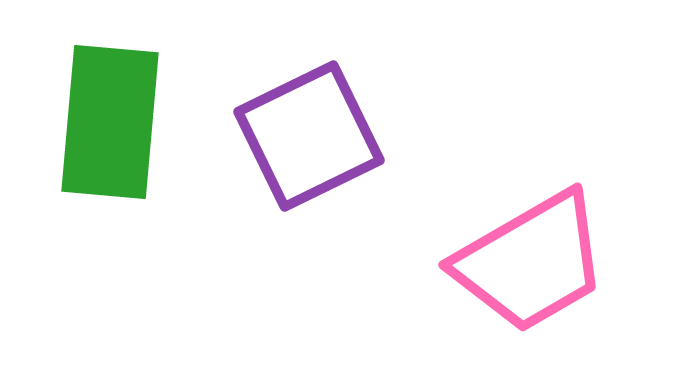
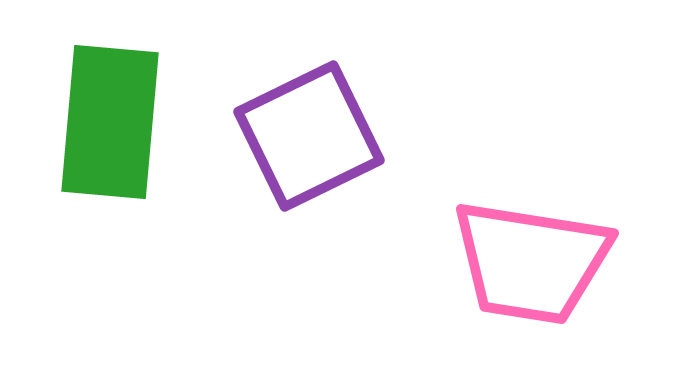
pink trapezoid: rotated 39 degrees clockwise
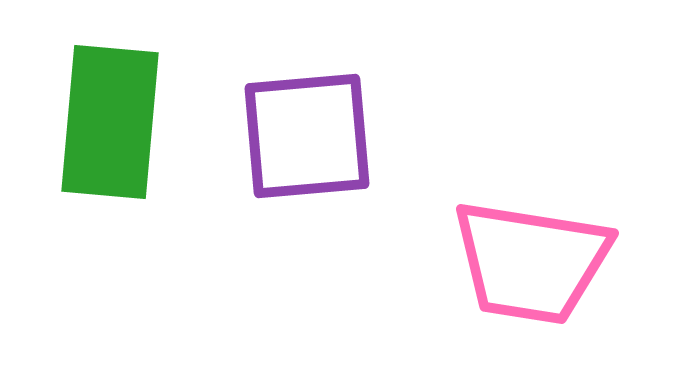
purple square: moved 2 px left; rotated 21 degrees clockwise
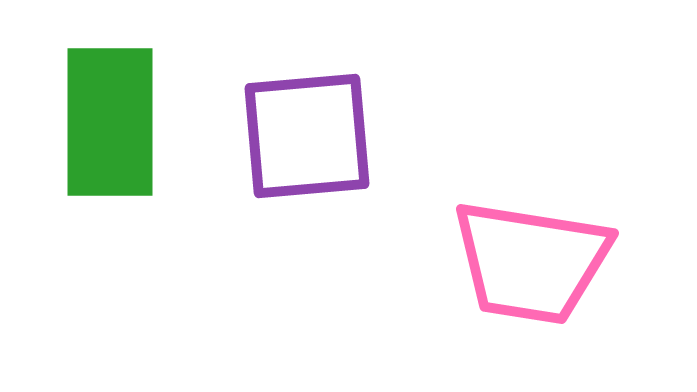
green rectangle: rotated 5 degrees counterclockwise
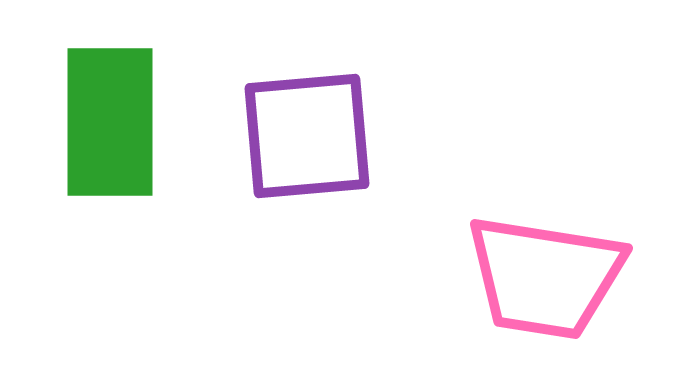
pink trapezoid: moved 14 px right, 15 px down
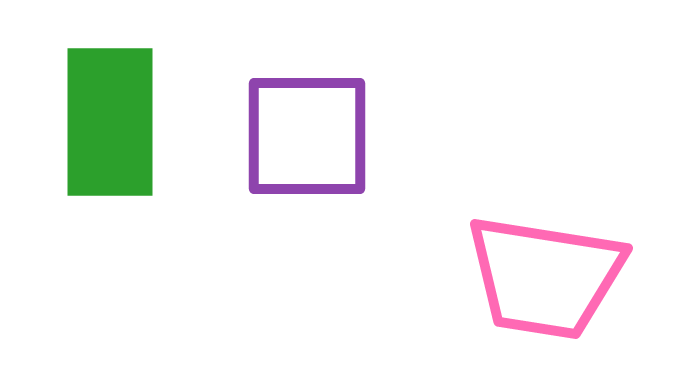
purple square: rotated 5 degrees clockwise
